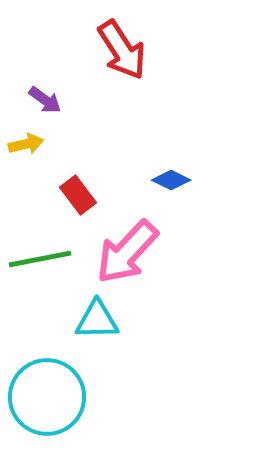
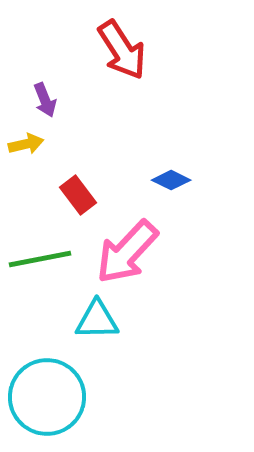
purple arrow: rotated 32 degrees clockwise
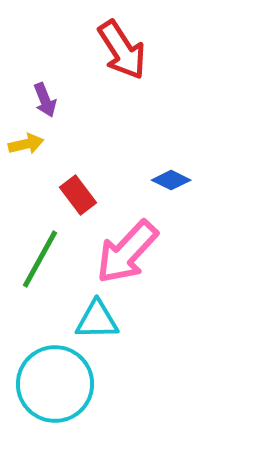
green line: rotated 50 degrees counterclockwise
cyan circle: moved 8 px right, 13 px up
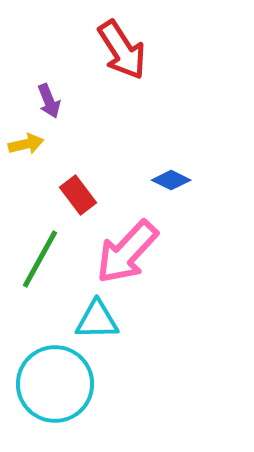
purple arrow: moved 4 px right, 1 px down
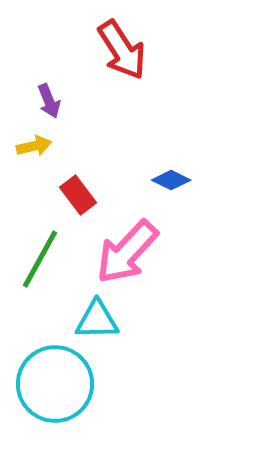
yellow arrow: moved 8 px right, 2 px down
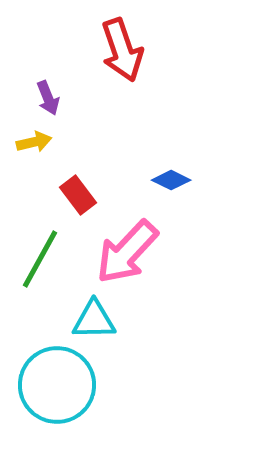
red arrow: rotated 14 degrees clockwise
purple arrow: moved 1 px left, 3 px up
yellow arrow: moved 4 px up
cyan triangle: moved 3 px left
cyan circle: moved 2 px right, 1 px down
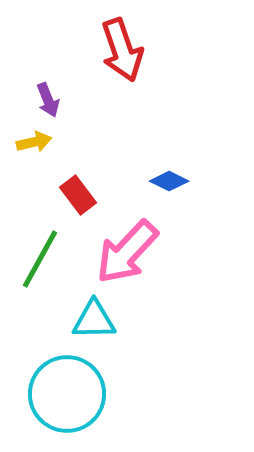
purple arrow: moved 2 px down
blue diamond: moved 2 px left, 1 px down
cyan circle: moved 10 px right, 9 px down
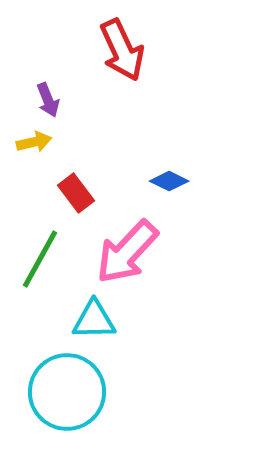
red arrow: rotated 6 degrees counterclockwise
red rectangle: moved 2 px left, 2 px up
cyan circle: moved 2 px up
